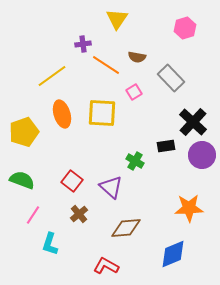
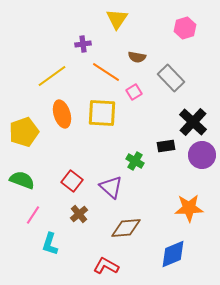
orange line: moved 7 px down
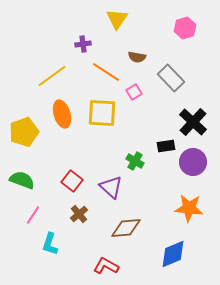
purple circle: moved 9 px left, 7 px down
orange star: rotated 8 degrees clockwise
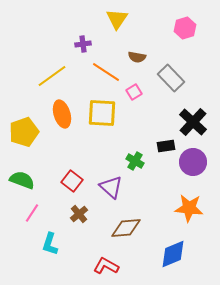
pink line: moved 1 px left, 2 px up
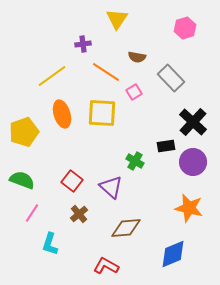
orange star: rotated 8 degrees clockwise
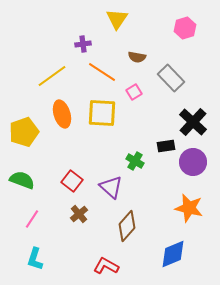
orange line: moved 4 px left
pink line: moved 6 px down
brown diamond: moved 1 px right, 2 px up; rotated 44 degrees counterclockwise
cyan L-shape: moved 15 px left, 15 px down
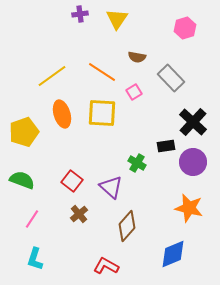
purple cross: moved 3 px left, 30 px up
green cross: moved 2 px right, 2 px down
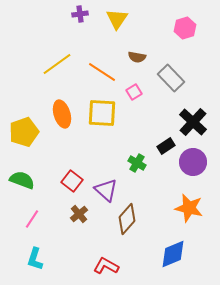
yellow line: moved 5 px right, 12 px up
black rectangle: rotated 24 degrees counterclockwise
purple triangle: moved 5 px left, 3 px down
brown diamond: moved 7 px up
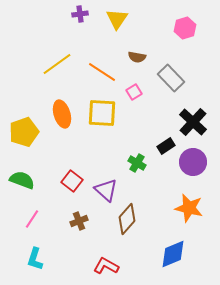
brown cross: moved 7 px down; rotated 18 degrees clockwise
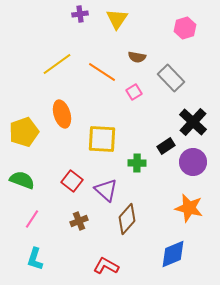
yellow square: moved 26 px down
green cross: rotated 30 degrees counterclockwise
